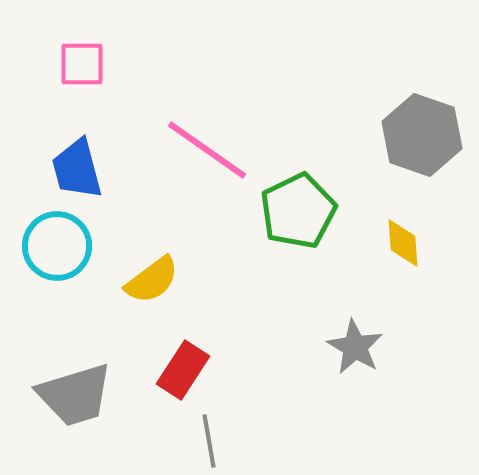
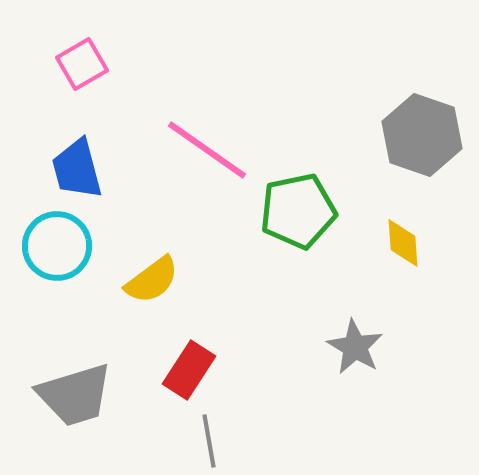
pink square: rotated 30 degrees counterclockwise
green pentagon: rotated 14 degrees clockwise
red rectangle: moved 6 px right
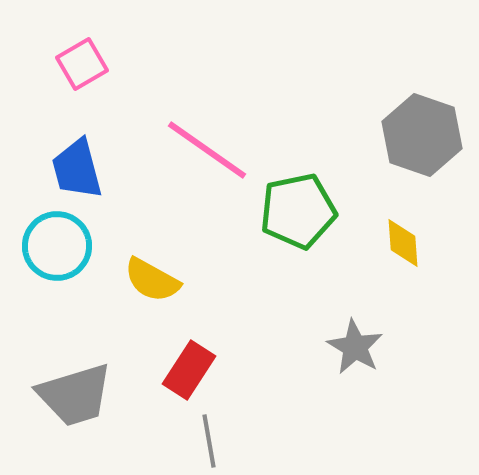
yellow semicircle: rotated 66 degrees clockwise
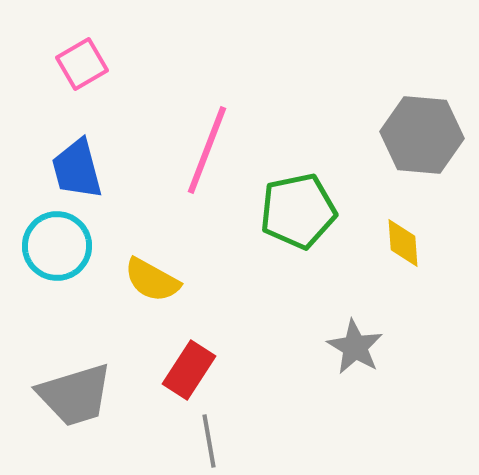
gray hexagon: rotated 14 degrees counterclockwise
pink line: rotated 76 degrees clockwise
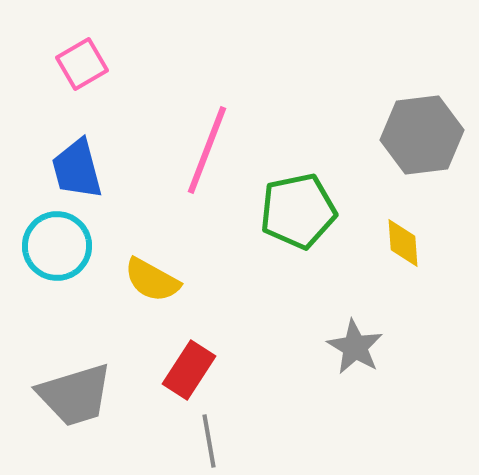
gray hexagon: rotated 12 degrees counterclockwise
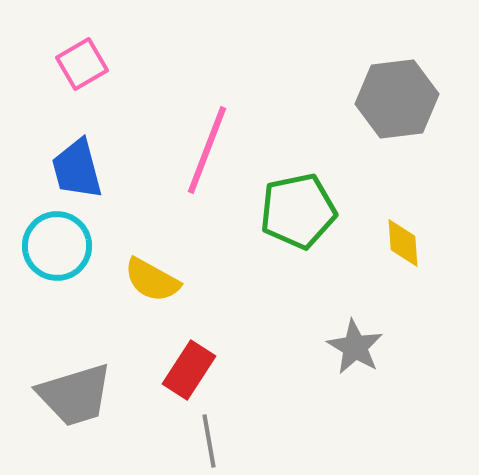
gray hexagon: moved 25 px left, 36 px up
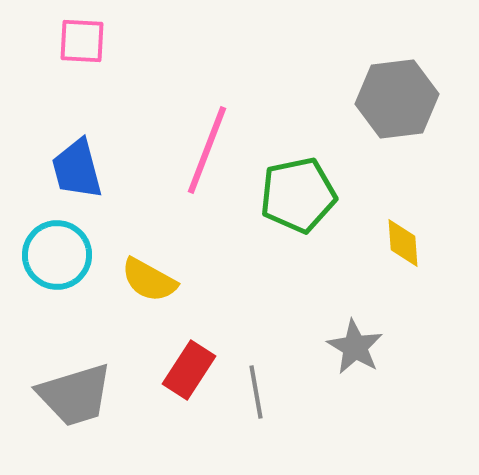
pink square: moved 23 px up; rotated 33 degrees clockwise
green pentagon: moved 16 px up
cyan circle: moved 9 px down
yellow semicircle: moved 3 px left
gray line: moved 47 px right, 49 px up
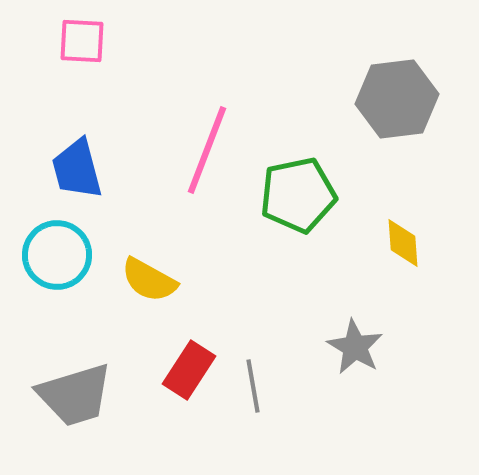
gray line: moved 3 px left, 6 px up
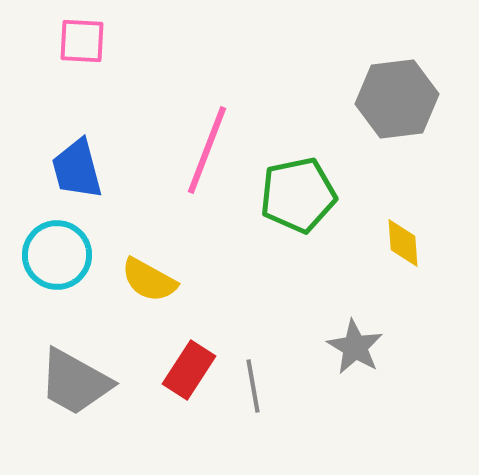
gray trapezoid: moved 13 px up; rotated 46 degrees clockwise
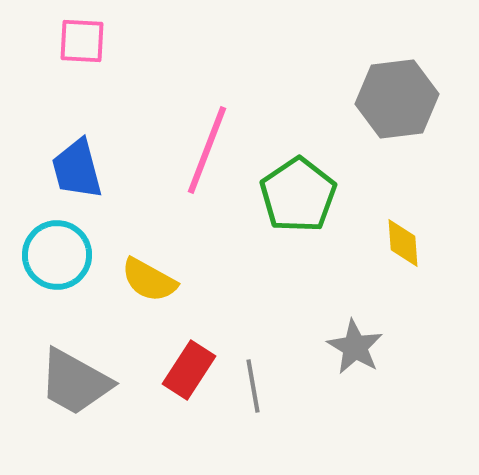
green pentagon: rotated 22 degrees counterclockwise
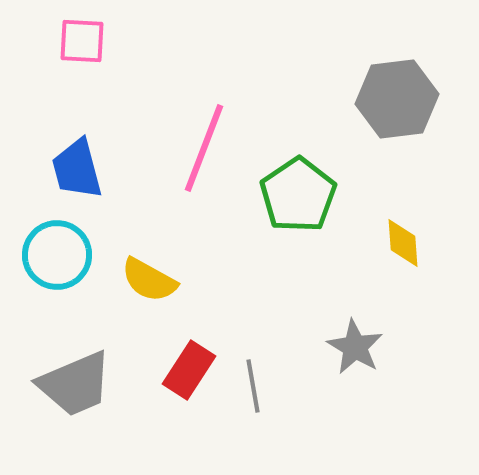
pink line: moved 3 px left, 2 px up
gray trapezoid: moved 2 px down; rotated 52 degrees counterclockwise
